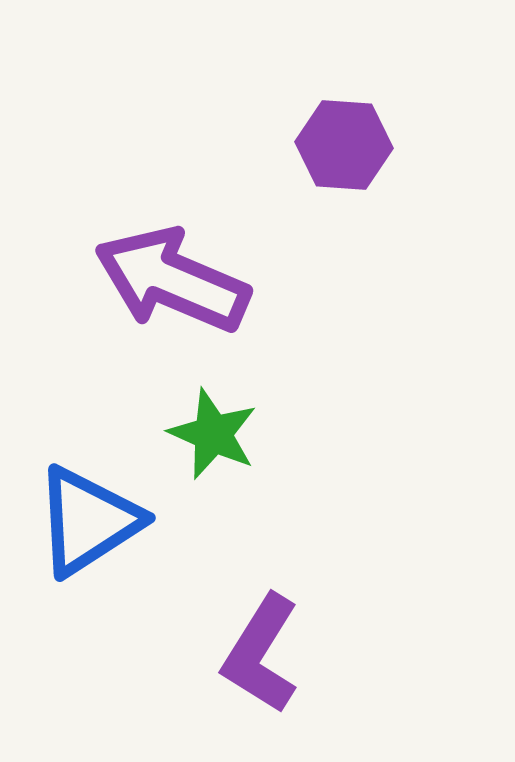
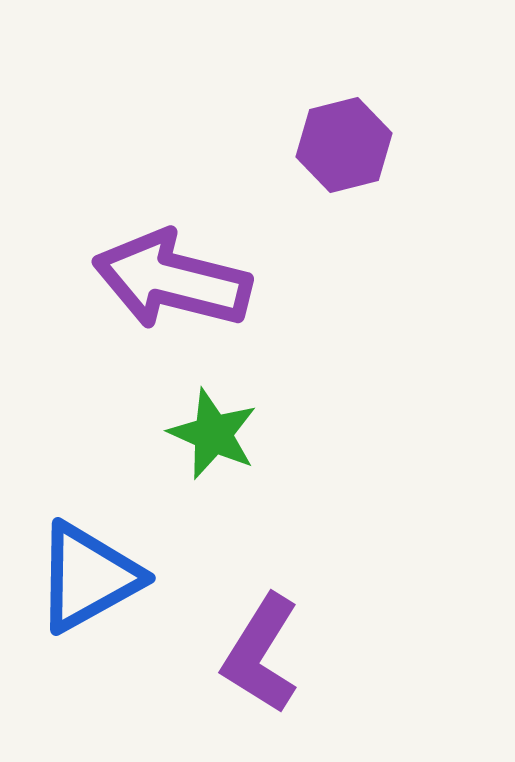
purple hexagon: rotated 18 degrees counterclockwise
purple arrow: rotated 9 degrees counterclockwise
blue triangle: moved 56 px down; rotated 4 degrees clockwise
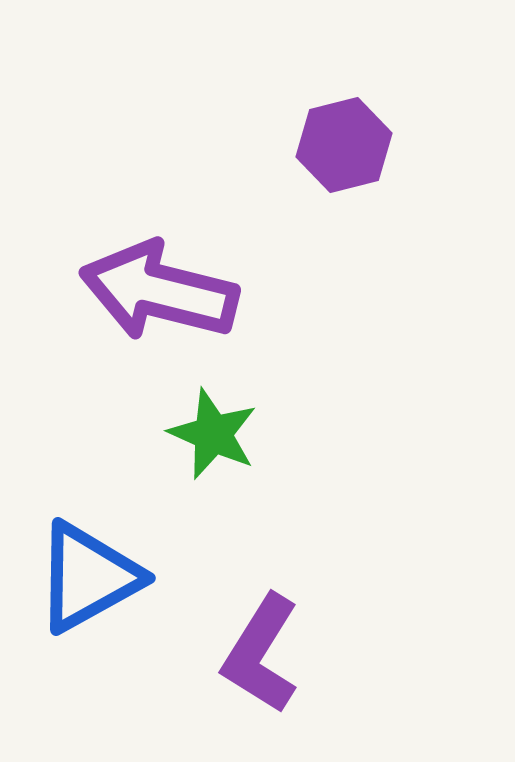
purple arrow: moved 13 px left, 11 px down
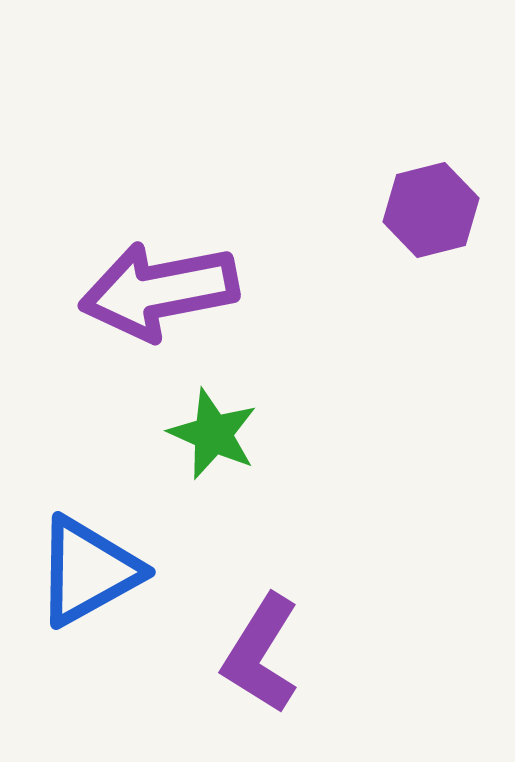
purple hexagon: moved 87 px right, 65 px down
purple arrow: rotated 25 degrees counterclockwise
blue triangle: moved 6 px up
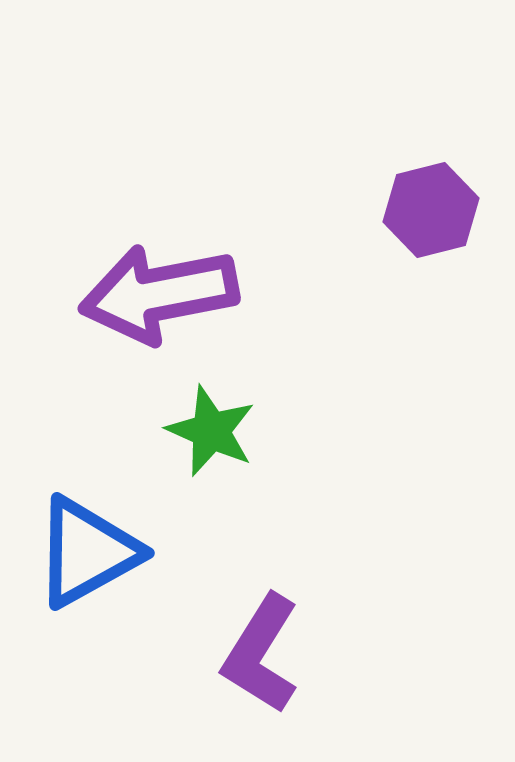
purple arrow: moved 3 px down
green star: moved 2 px left, 3 px up
blue triangle: moved 1 px left, 19 px up
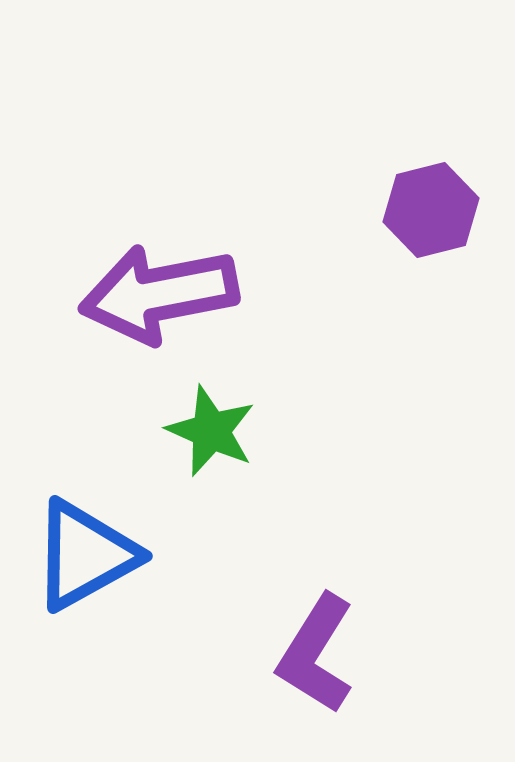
blue triangle: moved 2 px left, 3 px down
purple L-shape: moved 55 px right
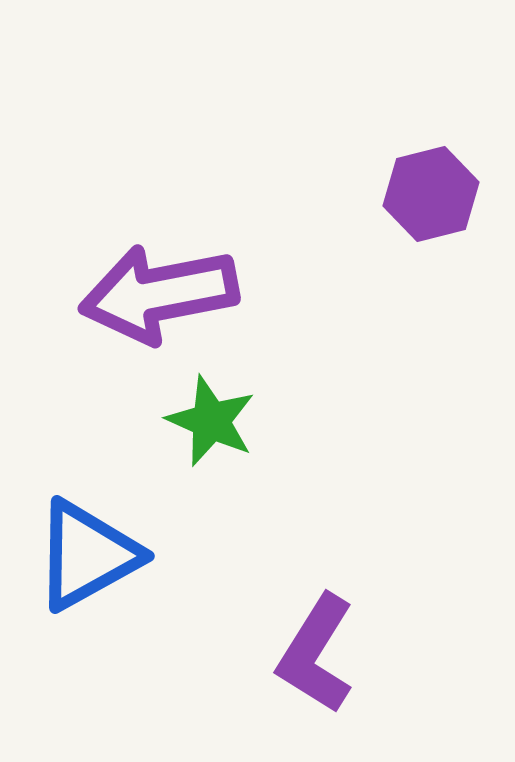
purple hexagon: moved 16 px up
green star: moved 10 px up
blue triangle: moved 2 px right
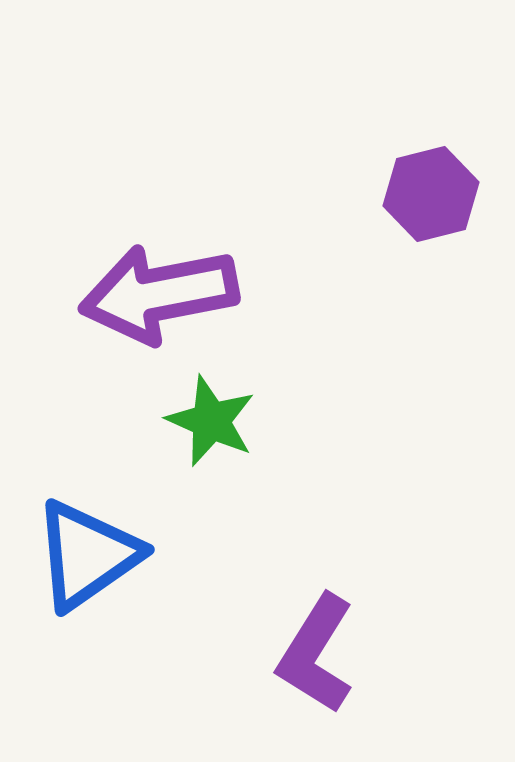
blue triangle: rotated 6 degrees counterclockwise
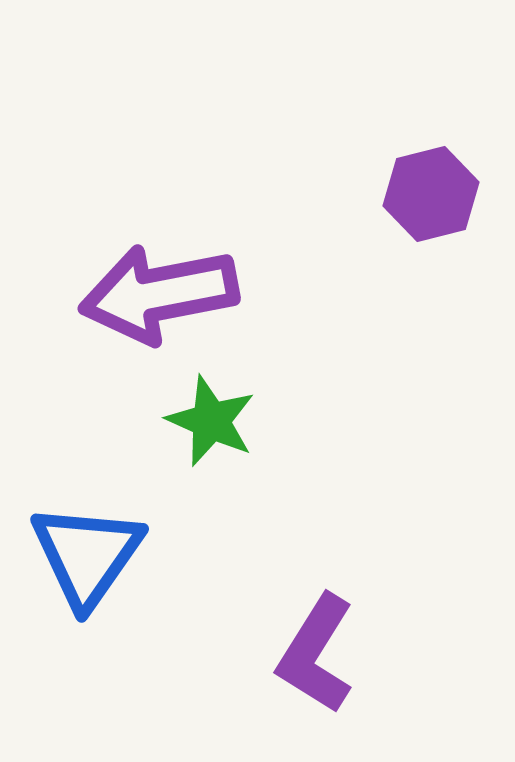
blue triangle: rotated 20 degrees counterclockwise
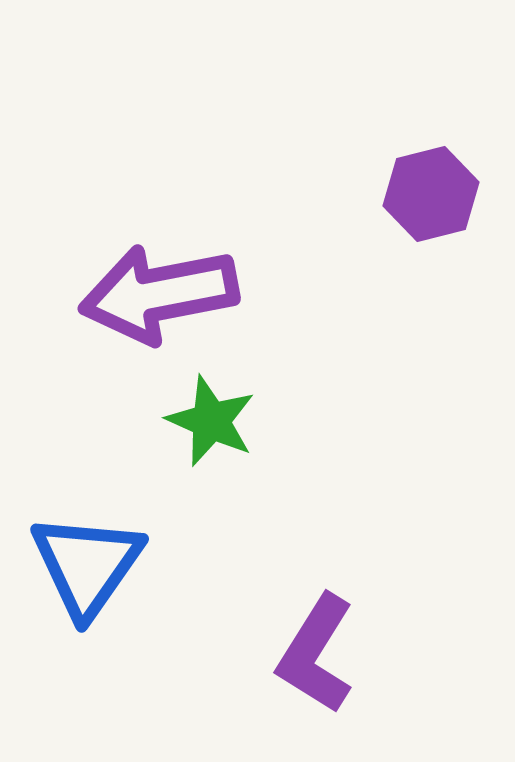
blue triangle: moved 10 px down
